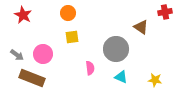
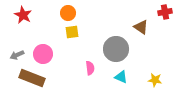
yellow square: moved 5 px up
gray arrow: rotated 120 degrees clockwise
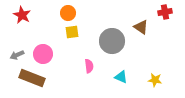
red star: moved 1 px left
gray circle: moved 4 px left, 8 px up
pink semicircle: moved 1 px left, 2 px up
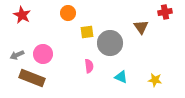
brown triangle: rotated 21 degrees clockwise
yellow square: moved 15 px right
gray circle: moved 2 px left, 2 px down
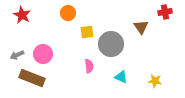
gray circle: moved 1 px right, 1 px down
yellow star: moved 1 px down
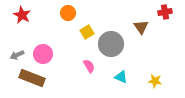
yellow square: rotated 24 degrees counterclockwise
pink semicircle: rotated 24 degrees counterclockwise
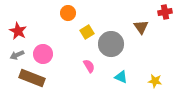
red star: moved 4 px left, 16 px down
